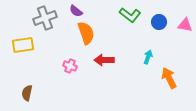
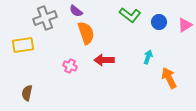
pink triangle: rotated 42 degrees counterclockwise
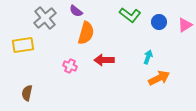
gray cross: rotated 20 degrees counterclockwise
orange semicircle: rotated 35 degrees clockwise
orange arrow: moved 10 px left; rotated 90 degrees clockwise
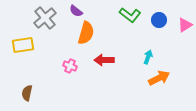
blue circle: moved 2 px up
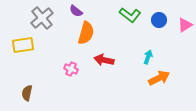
gray cross: moved 3 px left
red arrow: rotated 12 degrees clockwise
pink cross: moved 1 px right, 3 px down
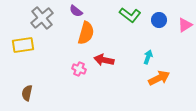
pink cross: moved 8 px right
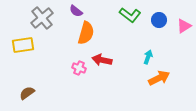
pink triangle: moved 1 px left, 1 px down
red arrow: moved 2 px left
pink cross: moved 1 px up
brown semicircle: rotated 42 degrees clockwise
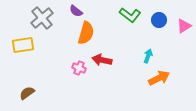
cyan arrow: moved 1 px up
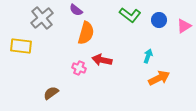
purple semicircle: moved 1 px up
yellow rectangle: moved 2 px left, 1 px down; rotated 15 degrees clockwise
brown semicircle: moved 24 px right
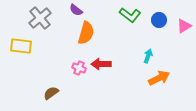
gray cross: moved 2 px left
red arrow: moved 1 px left, 4 px down; rotated 12 degrees counterclockwise
